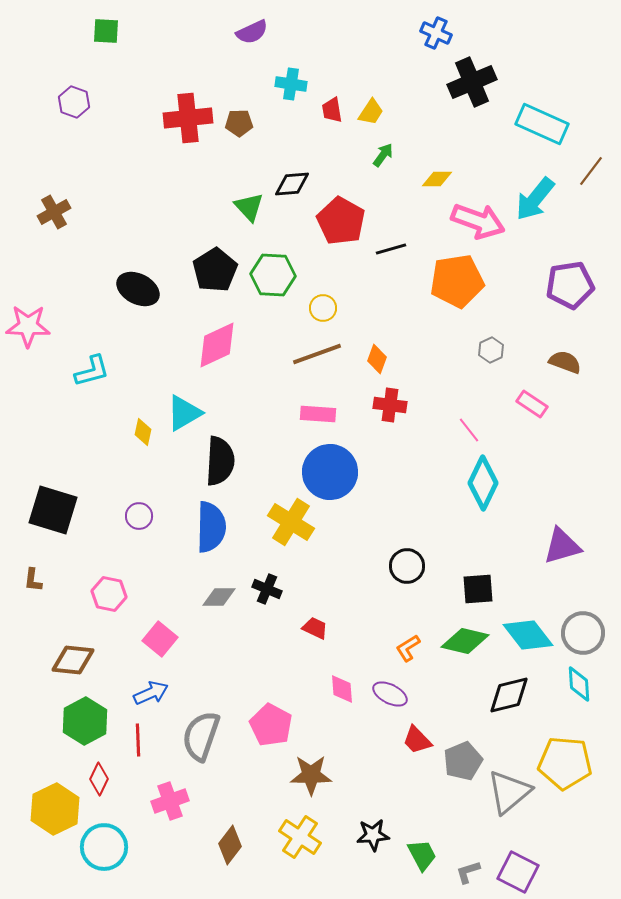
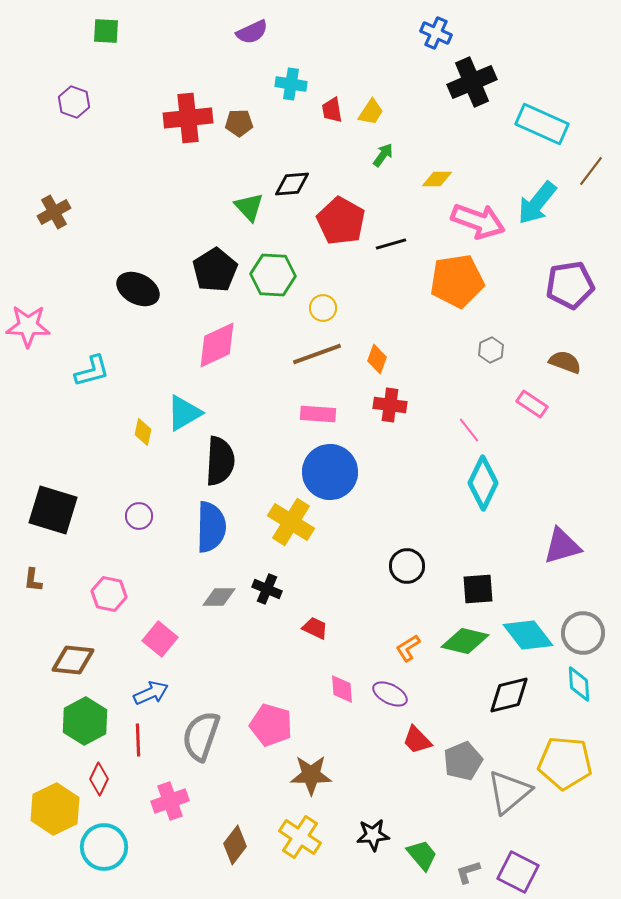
cyan arrow at (535, 199): moved 2 px right, 4 px down
black line at (391, 249): moved 5 px up
pink pentagon at (271, 725): rotated 12 degrees counterclockwise
brown diamond at (230, 845): moved 5 px right
green trapezoid at (422, 855): rotated 12 degrees counterclockwise
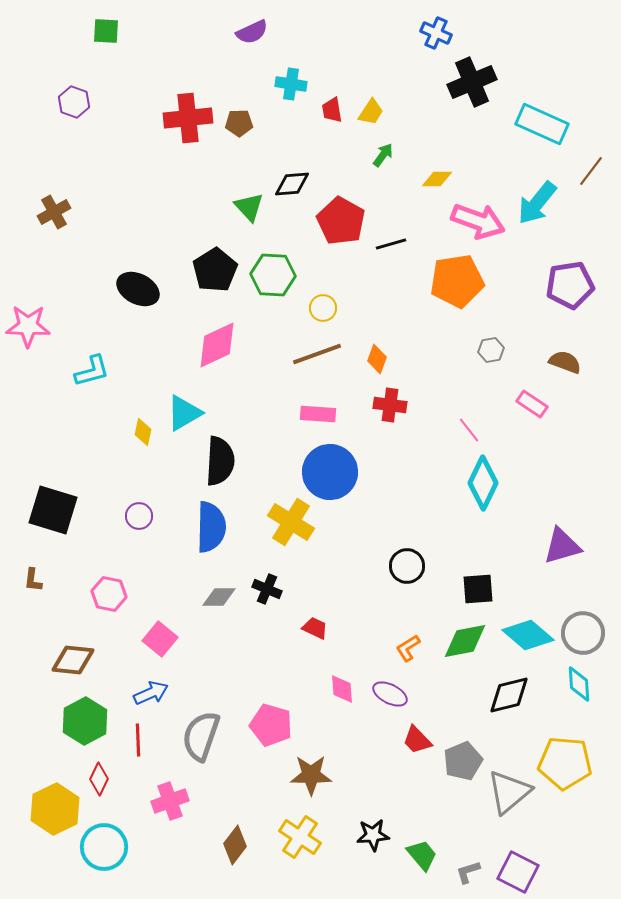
gray hexagon at (491, 350): rotated 15 degrees clockwise
cyan diamond at (528, 635): rotated 12 degrees counterclockwise
green diamond at (465, 641): rotated 24 degrees counterclockwise
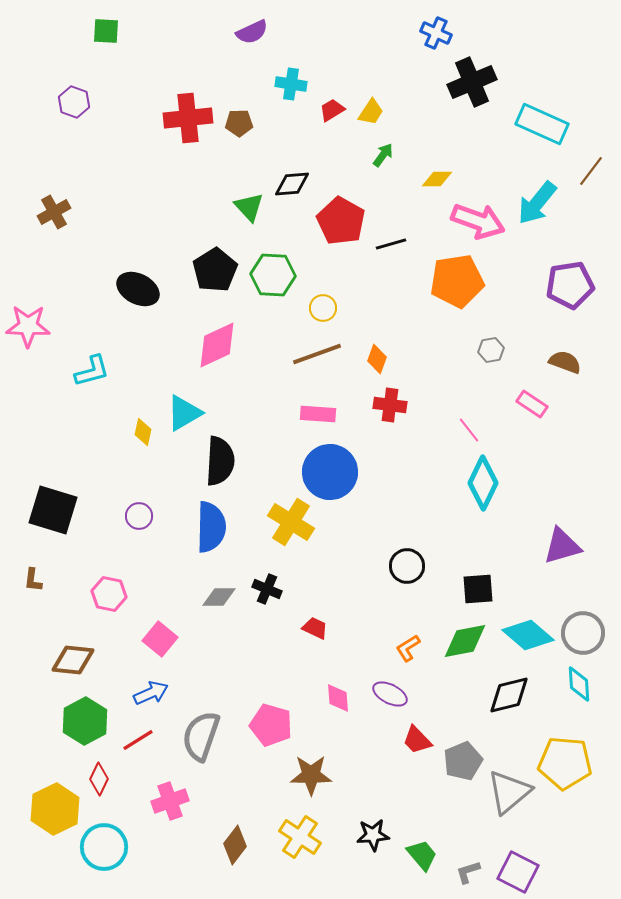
red trapezoid at (332, 110): rotated 68 degrees clockwise
pink diamond at (342, 689): moved 4 px left, 9 px down
red line at (138, 740): rotated 60 degrees clockwise
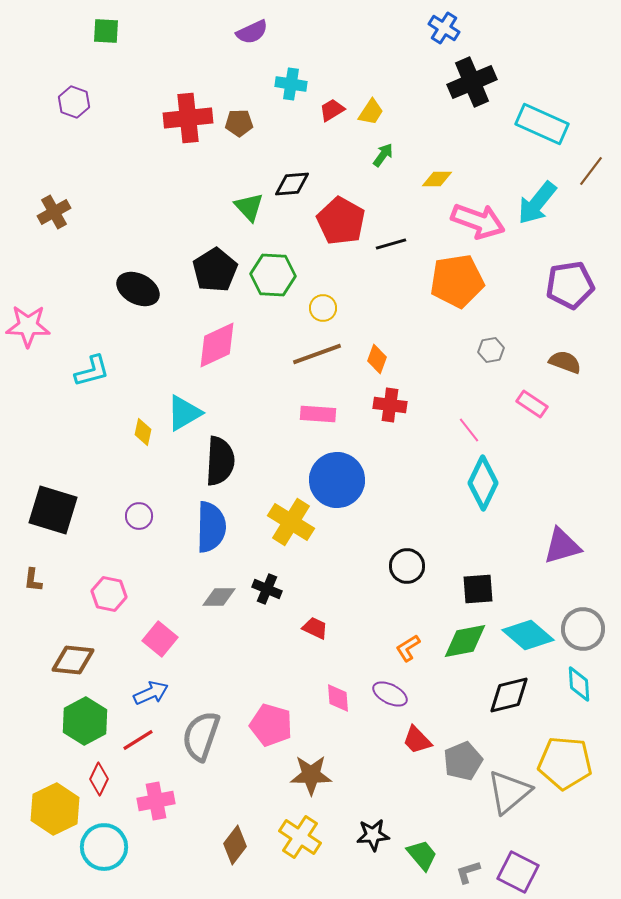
blue cross at (436, 33): moved 8 px right, 5 px up; rotated 8 degrees clockwise
blue circle at (330, 472): moved 7 px right, 8 px down
gray circle at (583, 633): moved 4 px up
pink cross at (170, 801): moved 14 px left; rotated 9 degrees clockwise
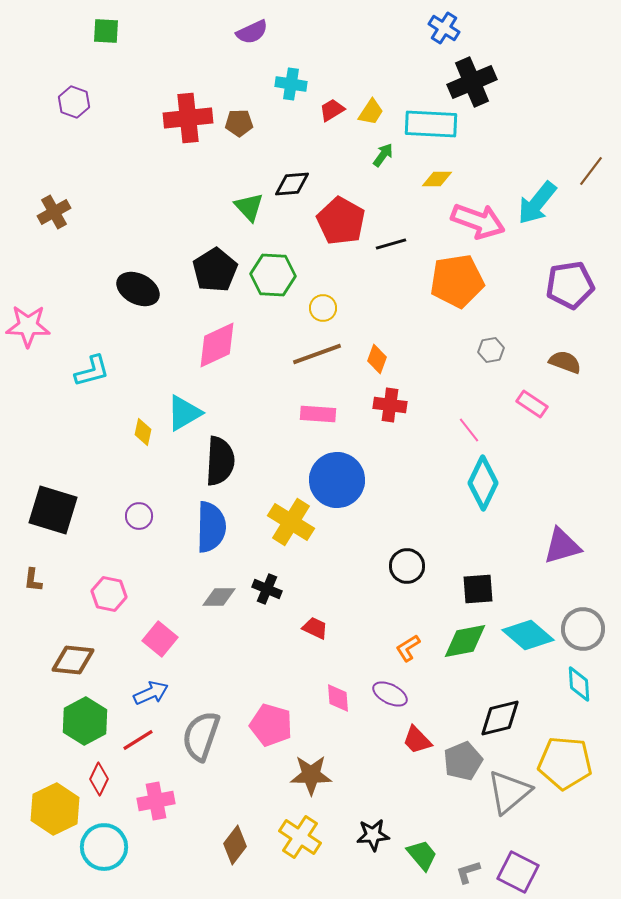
cyan rectangle at (542, 124): moved 111 px left; rotated 21 degrees counterclockwise
black diamond at (509, 695): moved 9 px left, 23 px down
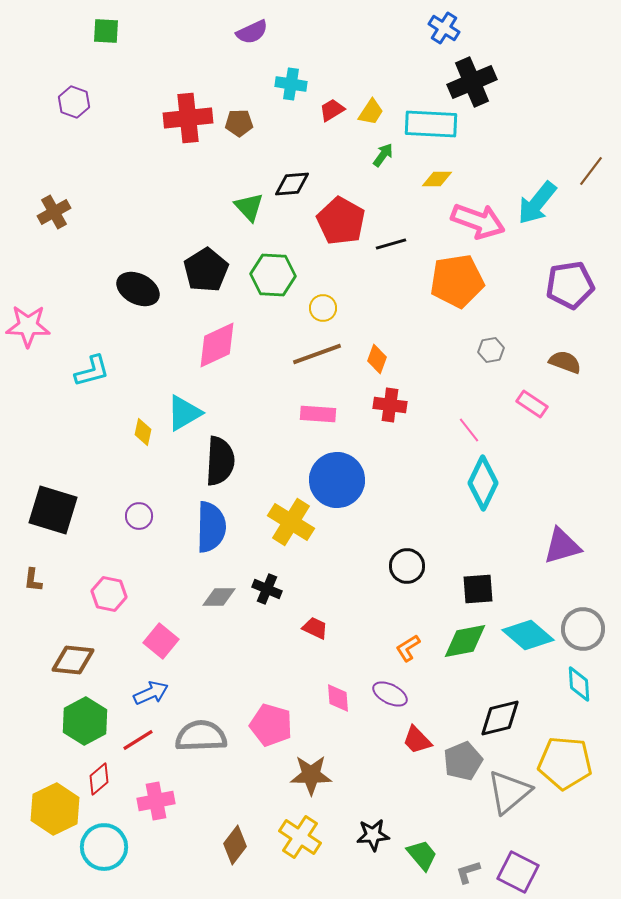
black pentagon at (215, 270): moved 9 px left
pink square at (160, 639): moved 1 px right, 2 px down
gray semicircle at (201, 736): rotated 69 degrees clockwise
red diamond at (99, 779): rotated 24 degrees clockwise
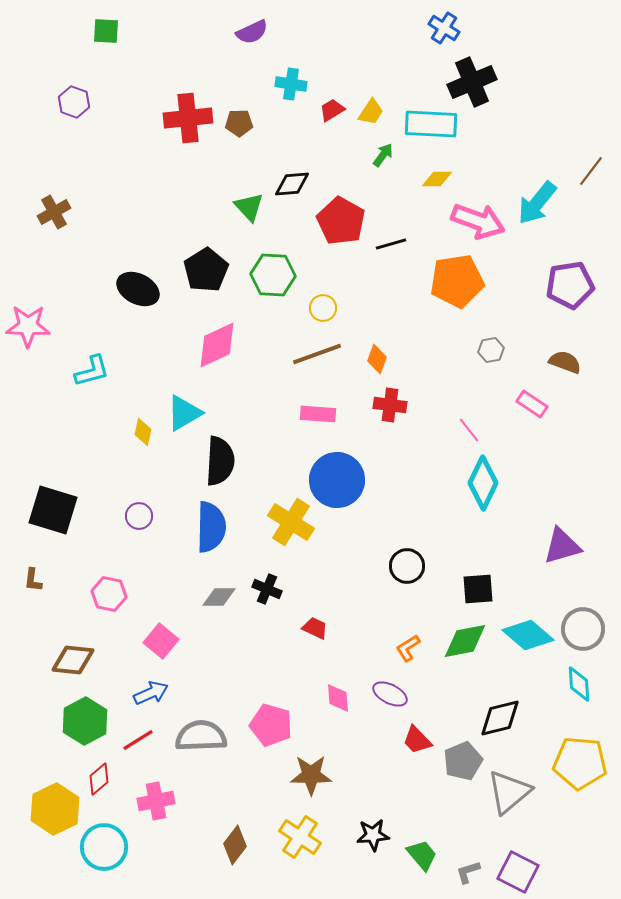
yellow pentagon at (565, 763): moved 15 px right
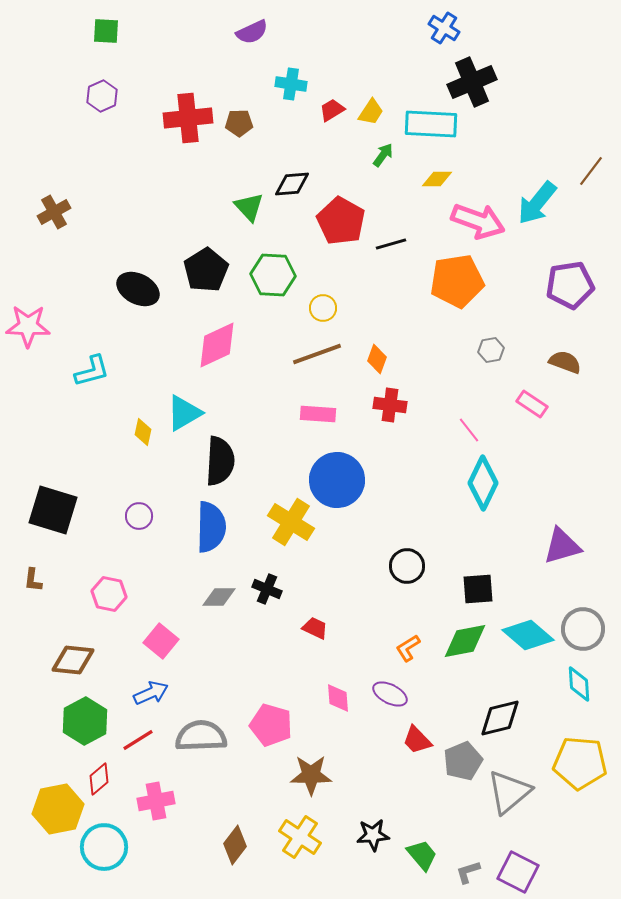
purple hexagon at (74, 102): moved 28 px right, 6 px up; rotated 16 degrees clockwise
yellow hexagon at (55, 809): moved 3 px right; rotated 15 degrees clockwise
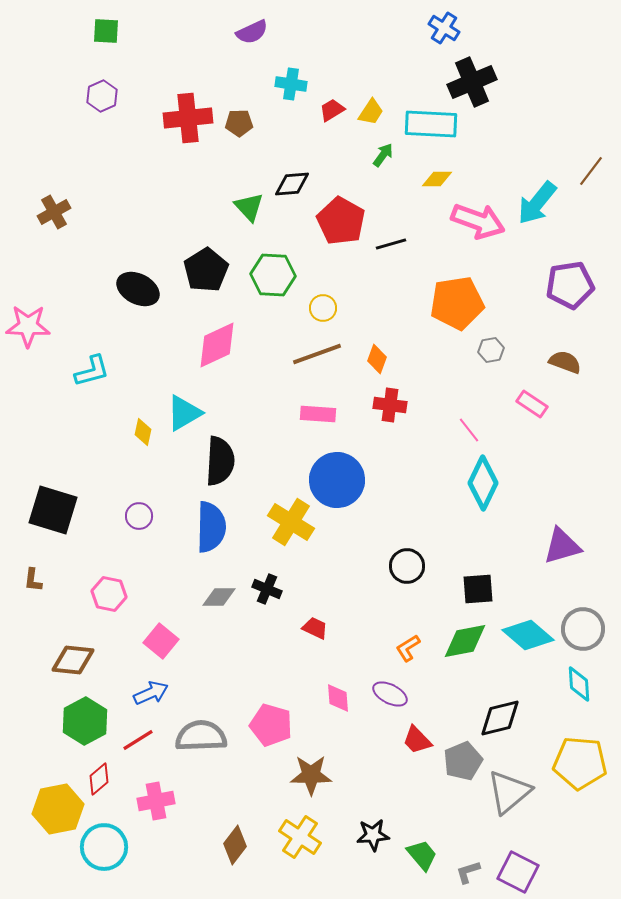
orange pentagon at (457, 281): moved 22 px down
